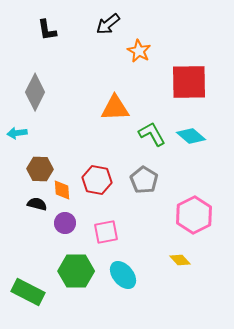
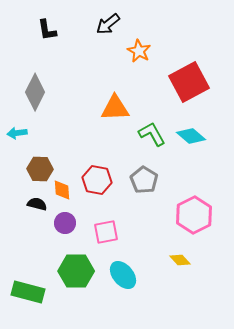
red square: rotated 27 degrees counterclockwise
green rectangle: rotated 12 degrees counterclockwise
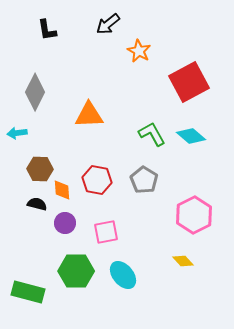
orange triangle: moved 26 px left, 7 px down
yellow diamond: moved 3 px right, 1 px down
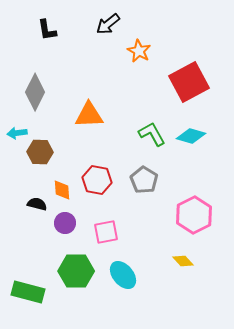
cyan diamond: rotated 24 degrees counterclockwise
brown hexagon: moved 17 px up
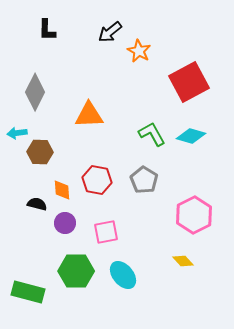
black arrow: moved 2 px right, 8 px down
black L-shape: rotated 10 degrees clockwise
